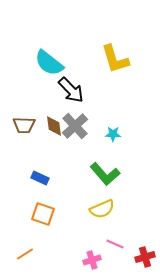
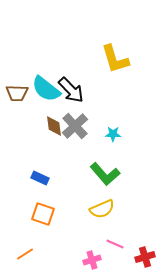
cyan semicircle: moved 3 px left, 26 px down
brown trapezoid: moved 7 px left, 32 px up
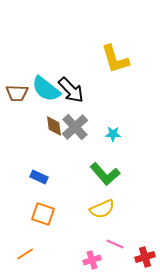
gray cross: moved 1 px down
blue rectangle: moved 1 px left, 1 px up
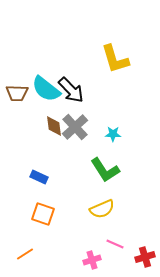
green L-shape: moved 4 px up; rotated 8 degrees clockwise
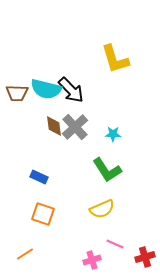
cyan semicircle: rotated 24 degrees counterclockwise
green L-shape: moved 2 px right
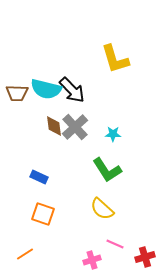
black arrow: moved 1 px right
yellow semicircle: rotated 65 degrees clockwise
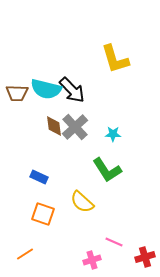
yellow semicircle: moved 20 px left, 7 px up
pink line: moved 1 px left, 2 px up
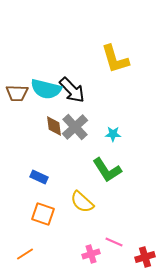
pink cross: moved 1 px left, 6 px up
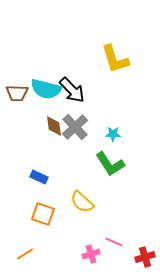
green L-shape: moved 3 px right, 6 px up
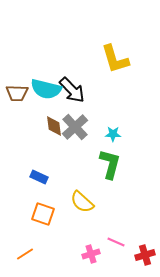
green L-shape: rotated 132 degrees counterclockwise
pink line: moved 2 px right
red cross: moved 2 px up
